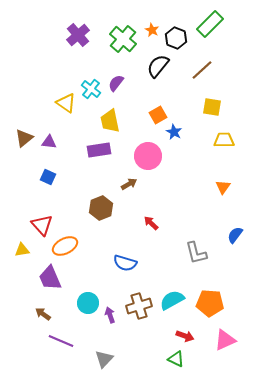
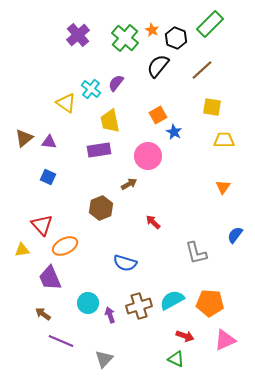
green cross at (123, 39): moved 2 px right, 1 px up
red arrow at (151, 223): moved 2 px right, 1 px up
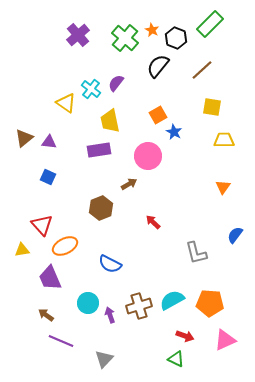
blue semicircle at (125, 263): moved 15 px left, 1 px down; rotated 10 degrees clockwise
brown arrow at (43, 314): moved 3 px right, 1 px down
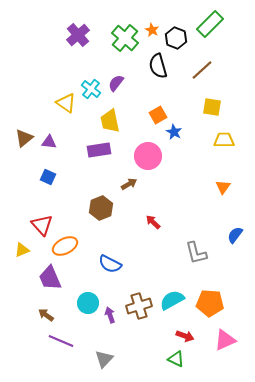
black semicircle at (158, 66): rotated 55 degrees counterclockwise
yellow triangle at (22, 250): rotated 14 degrees counterclockwise
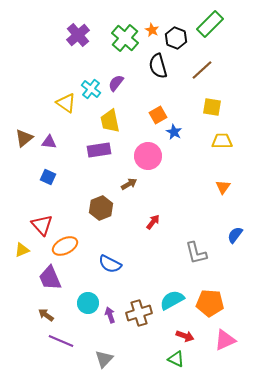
yellow trapezoid at (224, 140): moved 2 px left, 1 px down
red arrow at (153, 222): rotated 84 degrees clockwise
brown cross at (139, 306): moved 7 px down
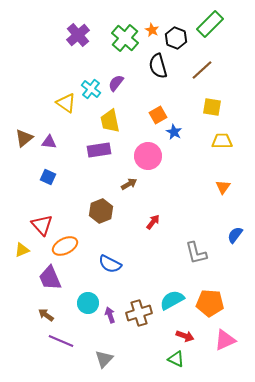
brown hexagon at (101, 208): moved 3 px down
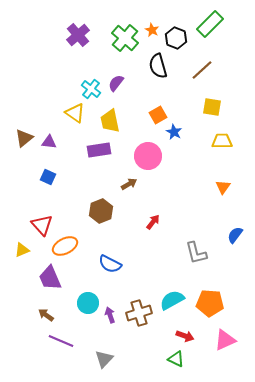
yellow triangle at (66, 103): moved 9 px right, 10 px down
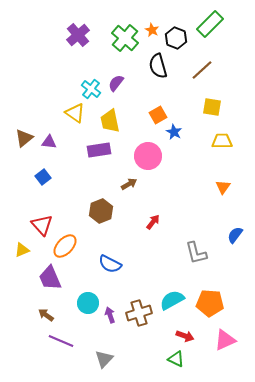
blue square at (48, 177): moved 5 px left; rotated 28 degrees clockwise
orange ellipse at (65, 246): rotated 20 degrees counterclockwise
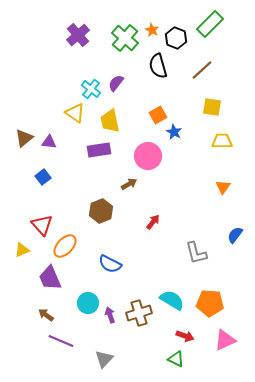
cyan semicircle at (172, 300): rotated 60 degrees clockwise
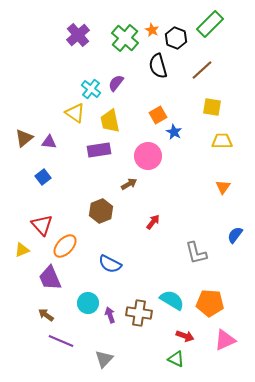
brown cross at (139, 313): rotated 25 degrees clockwise
